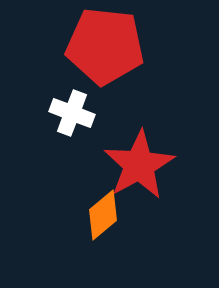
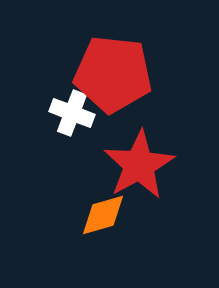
red pentagon: moved 8 px right, 28 px down
orange diamond: rotated 24 degrees clockwise
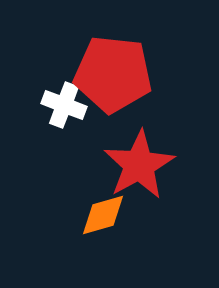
white cross: moved 8 px left, 8 px up
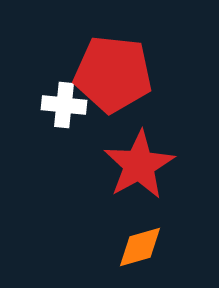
white cross: rotated 15 degrees counterclockwise
orange diamond: moved 37 px right, 32 px down
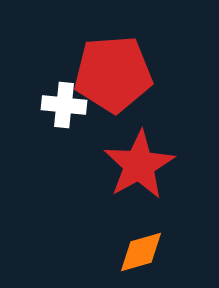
red pentagon: rotated 10 degrees counterclockwise
orange diamond: moved 1 px right, 5 px down
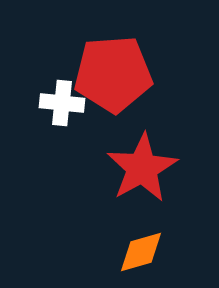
white cross: moved 2 px left, 2 px up
red star: moved 3 px right, 3 px down
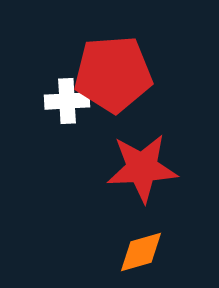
white cross: moved 5 px right, 2 px up; rotated 9 degrees counterclockwise
red star: rotated 26 degrees clockwise
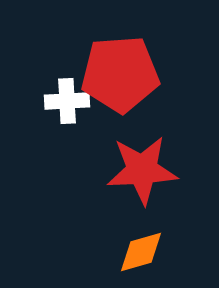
red pentagon: moved 7 px right
red star: moved 2 px down
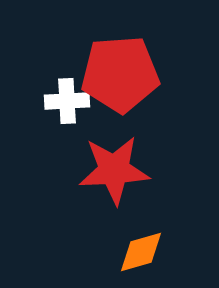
red star: moved 28 px left
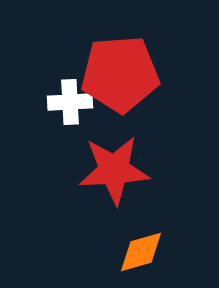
white cross: moved 3 px right, 1 px down
